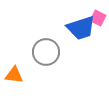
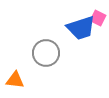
gray circle: moved 1 px down
orange triangle: moved 1 px right, 5 px down
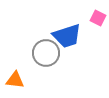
blue trapezoid: moved 14 px left, 8 px down
